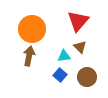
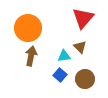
red triangle: moved 5 px right, 3 px up
orange circle: moved 4 px left, 1 px up
brown arrow: moved 2 px right
brown circle: moved 2 px left, 2 px down
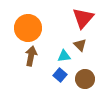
brown triangle: moved 2 px up
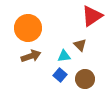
red triangle: moved 9 px right, 2 px up; rotated 15 degrees clockwise
brown arrow: rotated 60 degrees clockwise
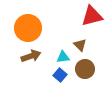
red triangle: rotated 20 degrees clockwise
cyan triangle: moved 1 px left, 1 px down
brown circle: moved 10 px up
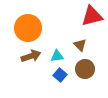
cyan triangle: moved 6 px left, 1 px up
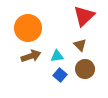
red triangle: moved 8 px left; rotated 30 degrees counterclockwise
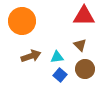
red triangle: rotated 45 degrees clockwise
orange circle: moved 6 px left, 7 px up
cyan triangle: moved 1 px down
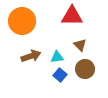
red triangle: moved 12 px left
